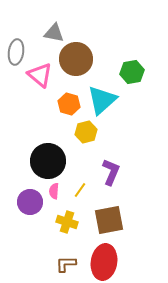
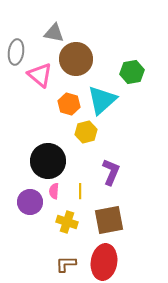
yellow line: moved 1 px down; rotated 35 degrees counterclockwise
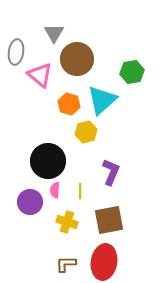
gray triangle: rotated 50 degrees clockwise
brown circle: moved 1 px right
pink semicircle: moved 1 px right, 1 px up
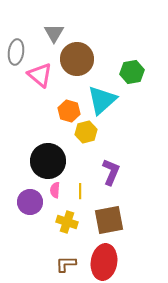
orange hexagon: moved 7 px down
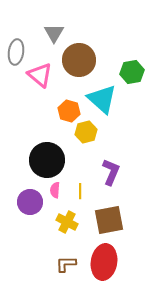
brown circle: moved 2 px right, 1 px down
cyan triangle: moved 1 px up; rotated 36 degrees counterclockwise
black circle: moved 1 px left, 1 px up
yellow cross: rotated 10 degrees clockwise
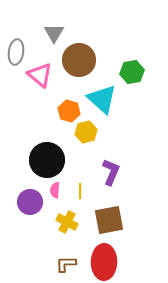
red ellipse: rotated 8 degrees counterclockwise
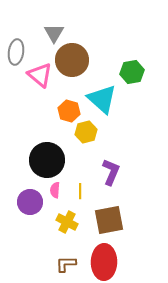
brown circle: moved 7 px left
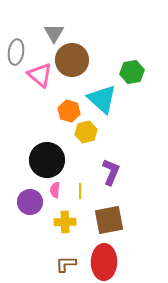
yellow cross: moved 2 px left; rotated 30 degrees counterclockwise
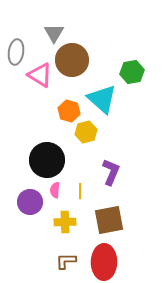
pink triangle: rotated 8 degrees counterclockwise
brown L-shape: moved 3 px up
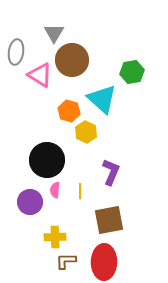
yellow hexagon: rotated 20 degrees counterclockwise
yellow cross: moved 10 px left, 15 px down
